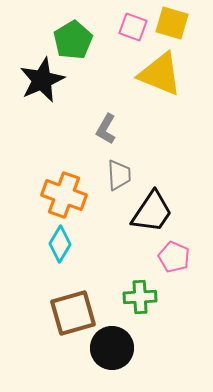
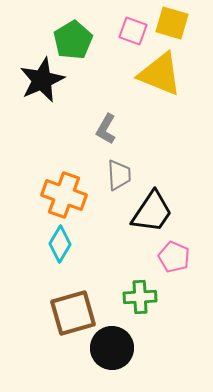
pink square: moved 4 px down
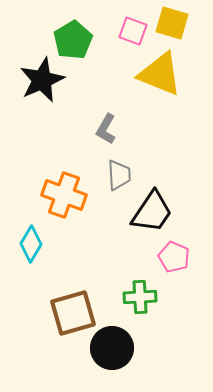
cyan diamond: moved 29 px left
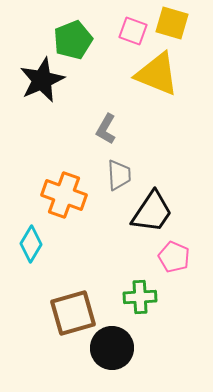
green pentagon: rotated 9 degrees clockwise
yellow triangle: moved 3 px left
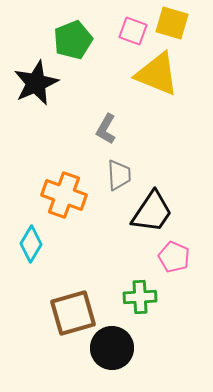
black star: moved 6 px left, 3 px down
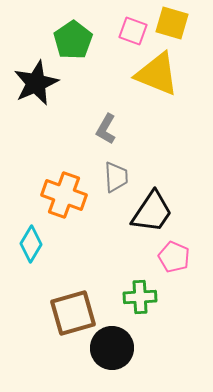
green pentagon: rotated 12 degrees counterclockwise
gray trapezoid: moved 3 px left, 2 px down
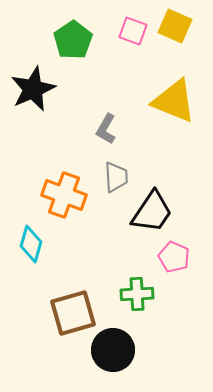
yellow square: moved 3 px right, 3 px down; rotated 8 degrees clockwise
yellow triangle: moved 17 px right, 27 px down
black star: moved 3 px left, 6 px down
cyan diamond: rotated 15 degrees counterclockwise
green cross: moved 3 px left, 3 px up
black circle: moved 1 px right, 2 px down
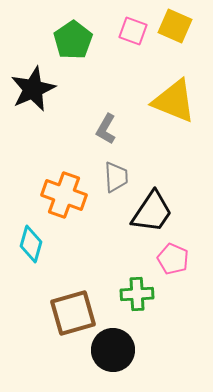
pink pentagon: moved 1 px left, 2 px down
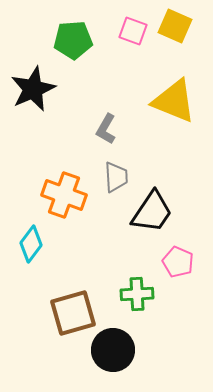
green pentagon: rotated 30 degrees clockwise
cyan diamond: rotated 21 degrees clockwise
pink pentagon: moved 5 px right, 3 px down
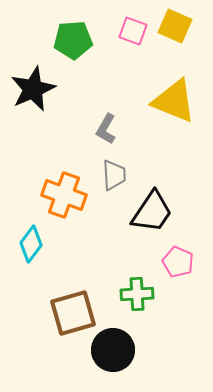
gray trapezoid: moved 2 px left, 2 px up
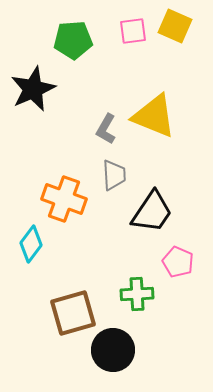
pink square: rotated 28 degrees counterclockwise
yellow triangle: moved 20 px left, 15 px down
orange cross: moved 4 px down
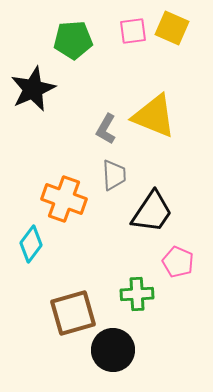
yellow square: moved 3 px left, 2 px down
